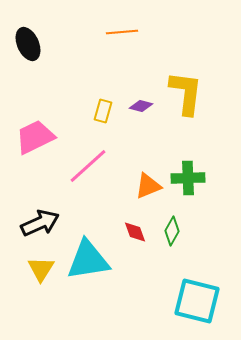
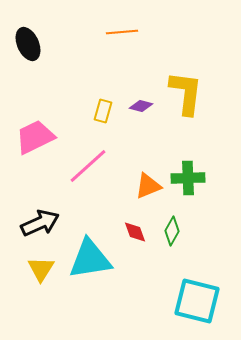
cyan triangle: moved 2 px right, 1 px up
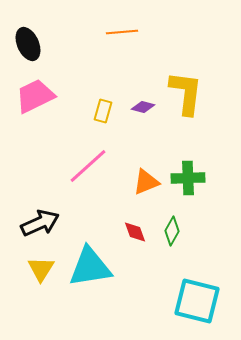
purple diamond: moved 2 px right, 1 px down
pink trapezoid: moved 41 px up
orange triangle: moved 2 px left, 4 px up
cyan triangle: moved 8 px down
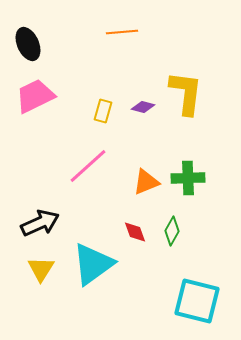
cyan triangle: moved 3 px right, 3 px up; rotated 27 degrees counterclockwise
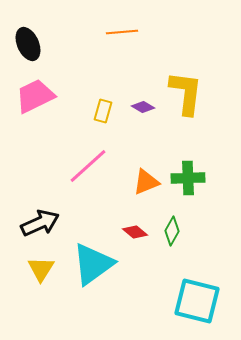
purple diamond: rotated 15 degrees clockwise
red diamond: rotated 30 degrees counterclockwise
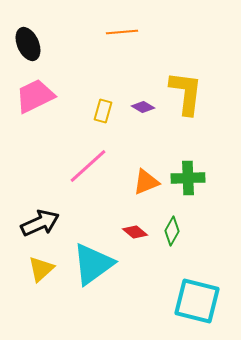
yellow triangle: rotated 16 degrees clockwise
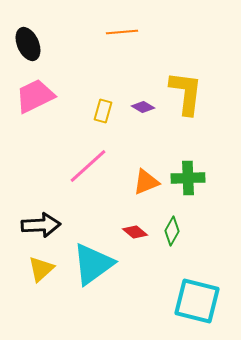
black arrow: moved 1 px right, 2 px down; rotated 21 degrees clockwise
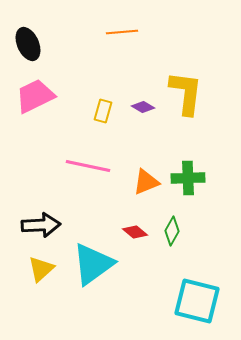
pink line: rotated 54 degrees clockwise
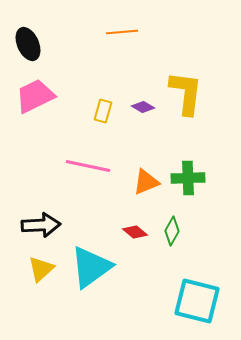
cyan triangle: moved 2 px left, 3 px down
